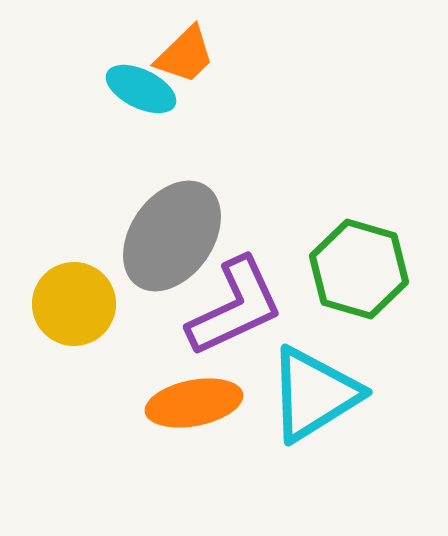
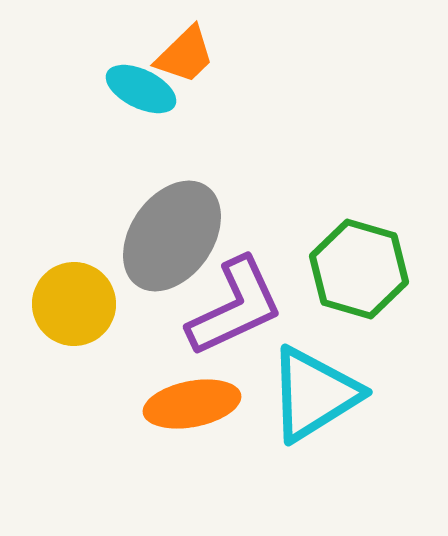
orange ellipse: moved 2 px left, 1 px down
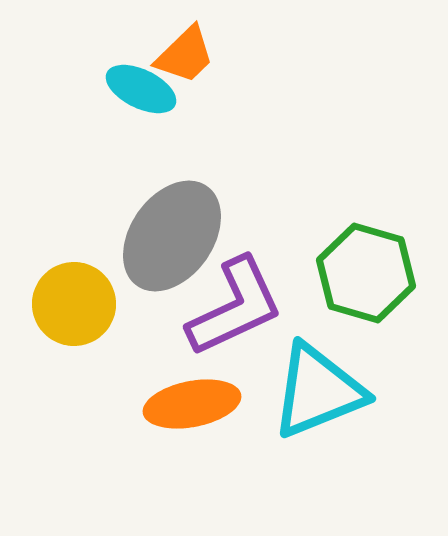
green hexagon: moved 7 px right, 4 px down
cyan triangle: moved 4 px right, 3 px up; rotated 10 degrees clockwise
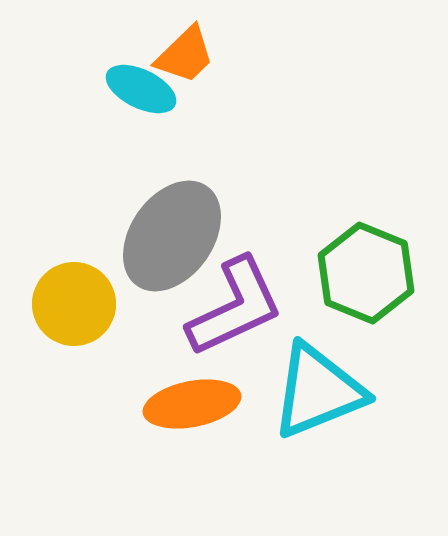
green hexagon: rotated 6 degrees clockwise
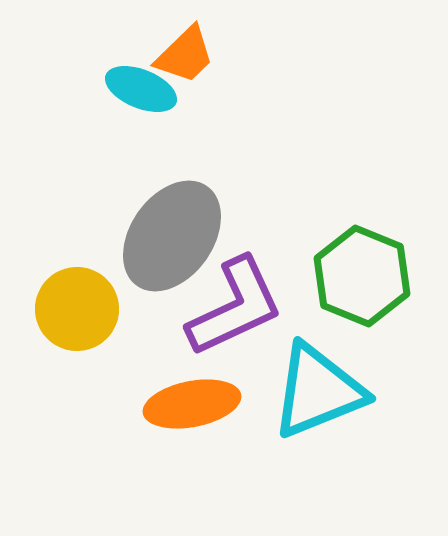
cyan ellipse: rotated 4 degrees counterclockwise
green hexagon: moved 4 px left, 3 px down
yellow circle: moved 3 px right, 5 px down
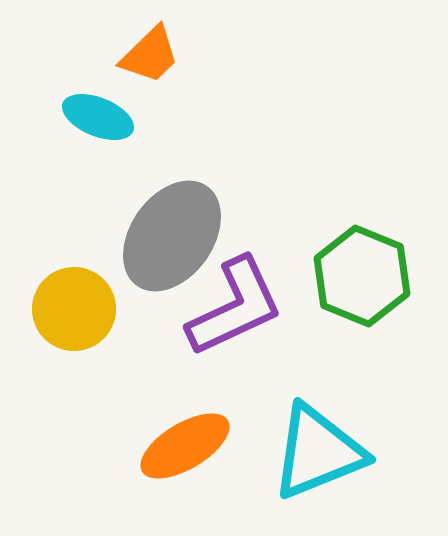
orange trapezoid: moved 35 px left
cyan ellipse: moved 43 px left, 28 px down
yellow circle: moved 3 px left
cyan triangle: moved 61 px down
orange ellipse: moved 7 px left, 42 px down; rotated 20 degrees counterclockwise
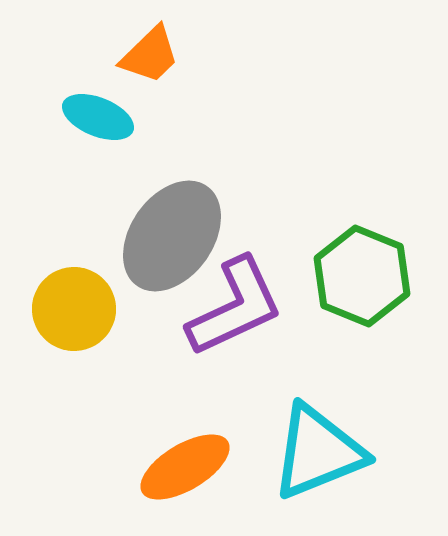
orange ellipse: moved 21 px down
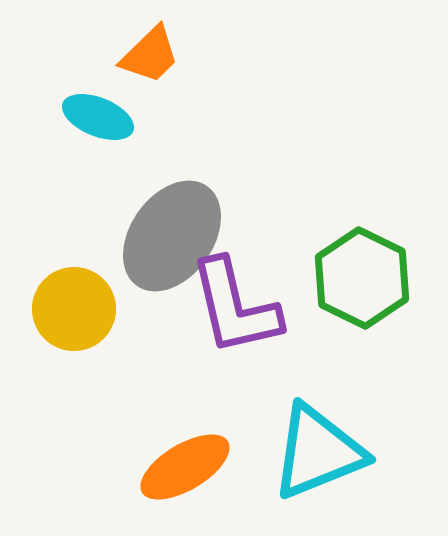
green hexagon: moved 2 px down; rotated 4 degrees clockwise
purple L-shape: rotated 102 degrees clockwise
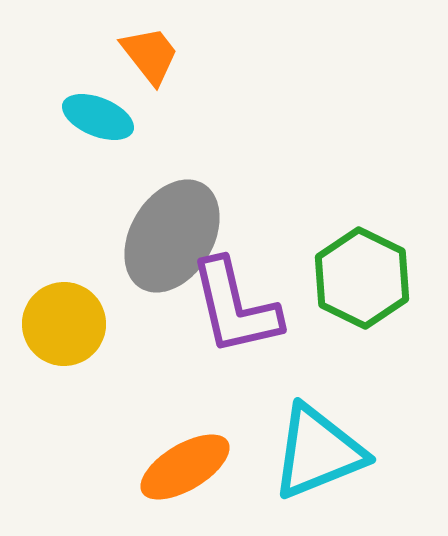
orange trapezoid: rotated 84 degrees counterclockwise
gray ellipse: rotated 4 degrees counterclockwise
yellow circle: moved 10 px left, 15 px down
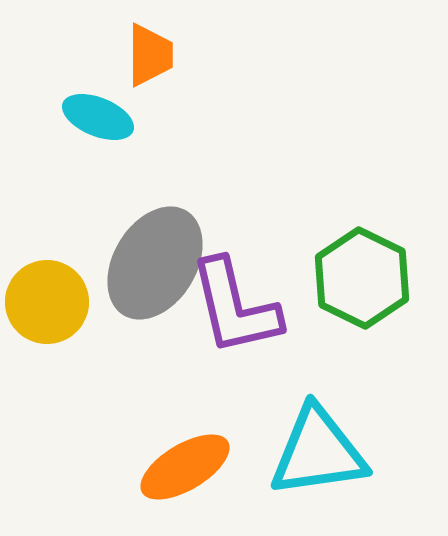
orange trapezoid: rotated 38 degrees clockwise
gray ellipse: moved 17 px left, 27 px down
yellow circle: moved 17 px left, 22 px up
cyan triangle: rotated 14 degrees clockwise
